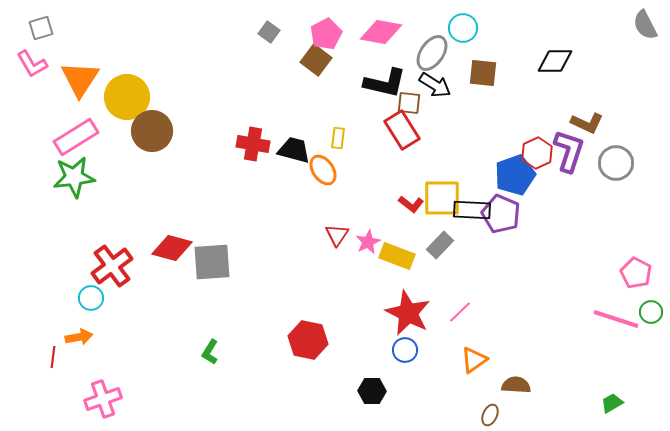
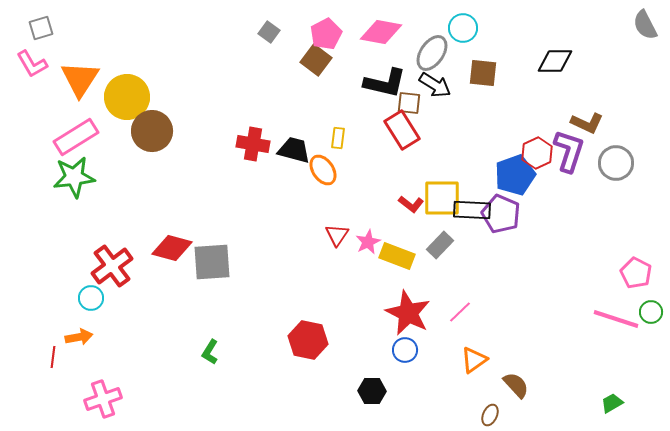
brown semicircle at (516, 385): rotated 44 degrees clockwise
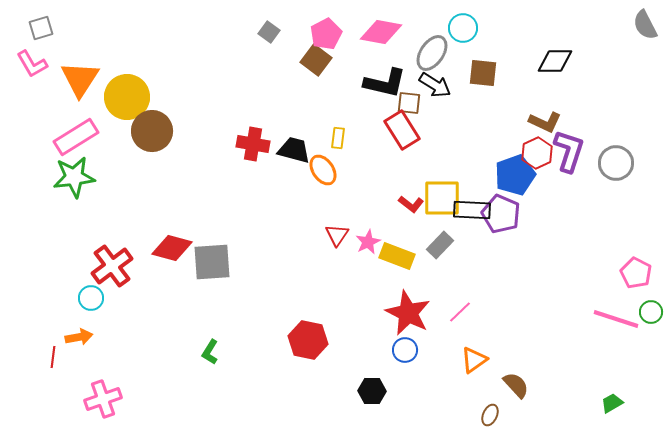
brown L-shape at (587, 123): moved 42 px left, 1 px up
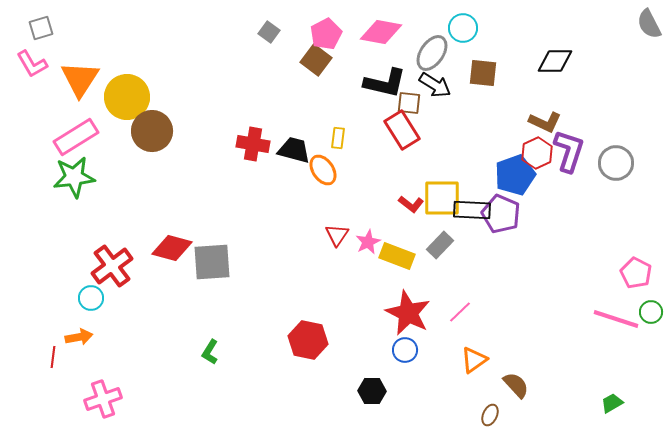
gray semicircle at (645, 25): moved 4 px right, 1 px up
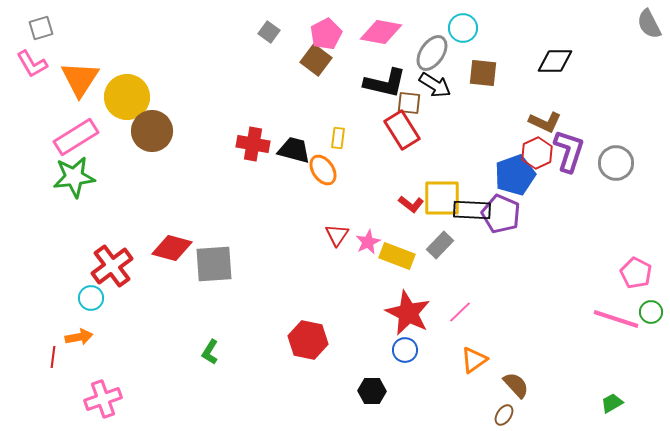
gray square at (212, 262): moved 2 px right, 2 px down
brown ellipse at (490, 415): moved 14 px right; rotated 10 degrees clockwise
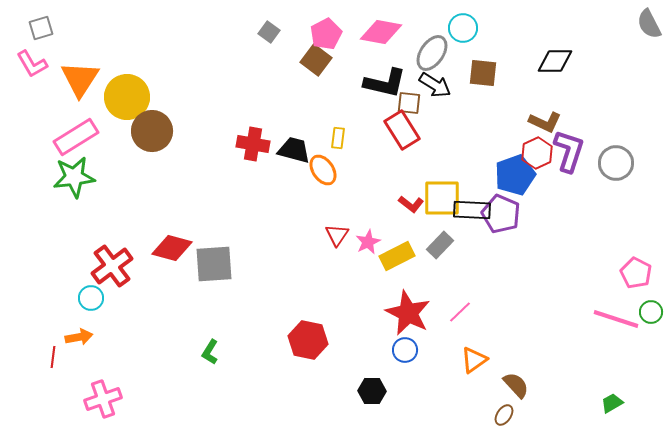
yellow rectangle at (397, 256): rotated 48 degrees counterclockwise
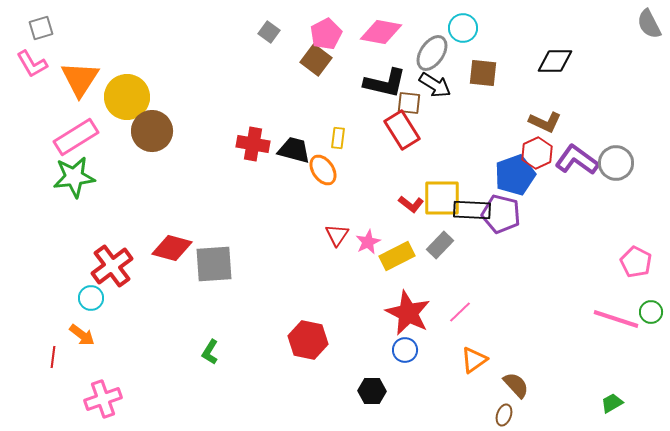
purple L-shape at (569, 151): moved 8 px right, 9 px down; rotated 72 degrees counterclockwise
purple pentagon at (501, 214): rotated 9 degrees counterclockwise
pink pentagon at (636, 273): moved 11 px up
orange arrow at (79, 337): moved 3 px right, 2 px up; rotated 48 degrees clockwise
brown ellipse at (504, 415): rotated 15 degrees counterclockwise
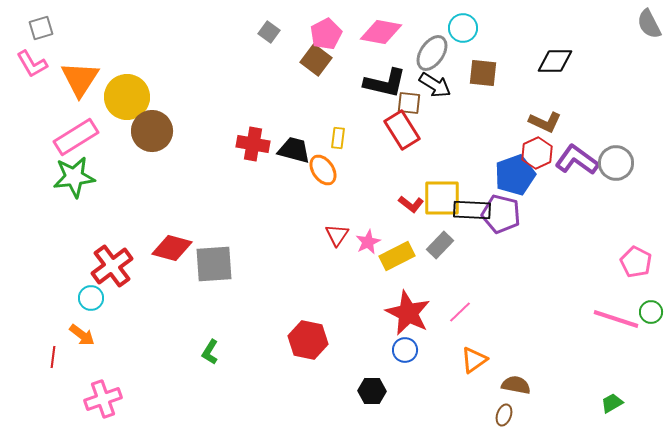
brown semicircle at (516, 385): rotated 36 degrees counterclockwise
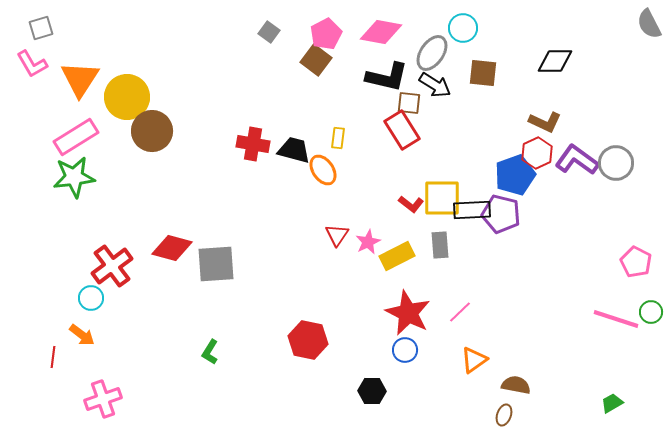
black L-shape at (385, 83): moved 2 px right, 6 px up
black rectangle at (472, 210): rotated 6 degrees counterclockwise
gray rectangle at (440, 245): rotated 48 degrees counterclockwise
gray square at (214, 264): moved 2 px right
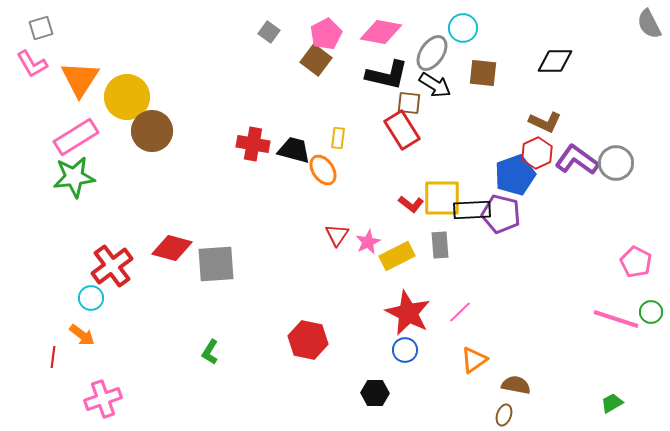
black L-shape at (387, 77): moved 2 px up
black hexagon at (372, 391): moved 3 px right, 2 px down
